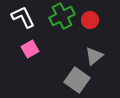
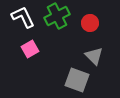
green cross: moved 5 px left
red circle: moved 3 px down
gray triangle: rotated 36 degrees counterclockwise
gray square: rotated 15 degrees counterclockwise
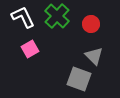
green cross: rotated 20 degrees counterclockwise
red circle: moved 1 px right, 1 px down
gray square: moved 2 px right, 1 px up
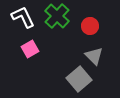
red circle: moved 1 px left, 2 px down
gray square: rotated 30 degrees clockwise
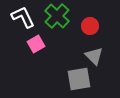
pink square: moved 6 px right, 5 px up
gray square: rotated 30 degrees clockwise
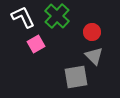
red circle: moved 2 px right, 6 px down
gray square: moved 3 px left, 2 px up
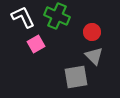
green cross: rotated 20 degrees counterclockwise
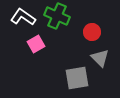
white L-shape: rotated 30 degrees counterclockwise
gray triangle: moved 6 px right, 2 px down
gray square: moved 1 px right, 1 px down
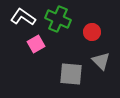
green cross: moved 1 px right, 3 px down
gray triangle: moved 1 px right, 3 px down
gray square: moved 6 px left, 4 px up; rotated 15 degrees clockwise
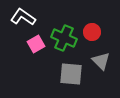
green cross: moved 6 px right, 19 px down
